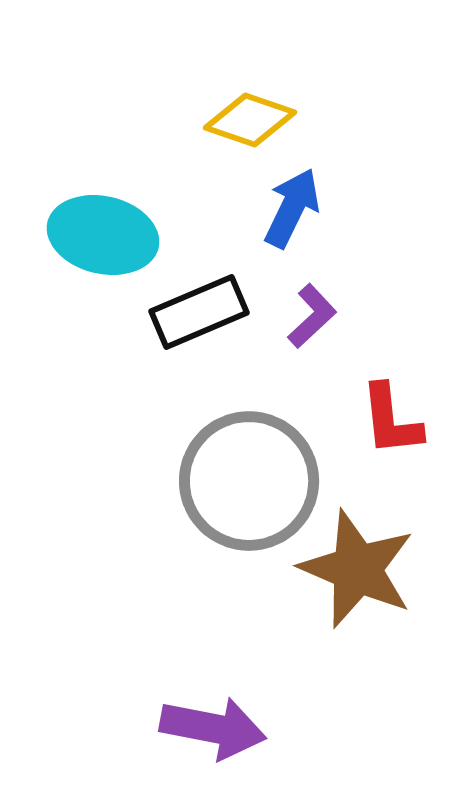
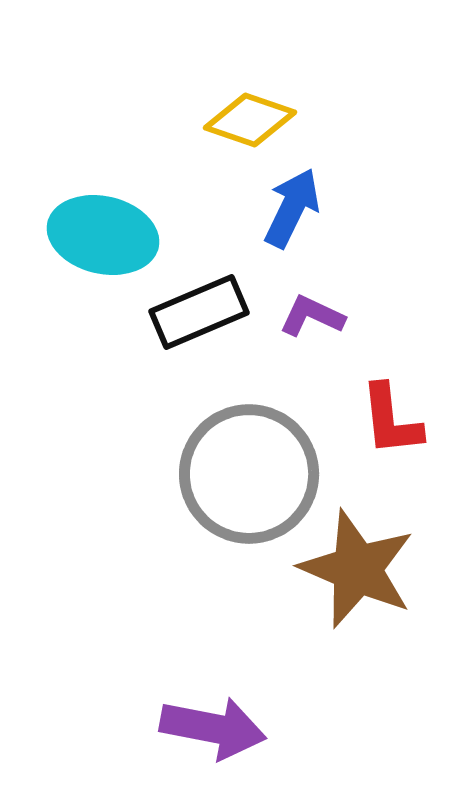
purple L-shape: rotated 112 degrees counterclockwise
gray circle: moved 7 px up
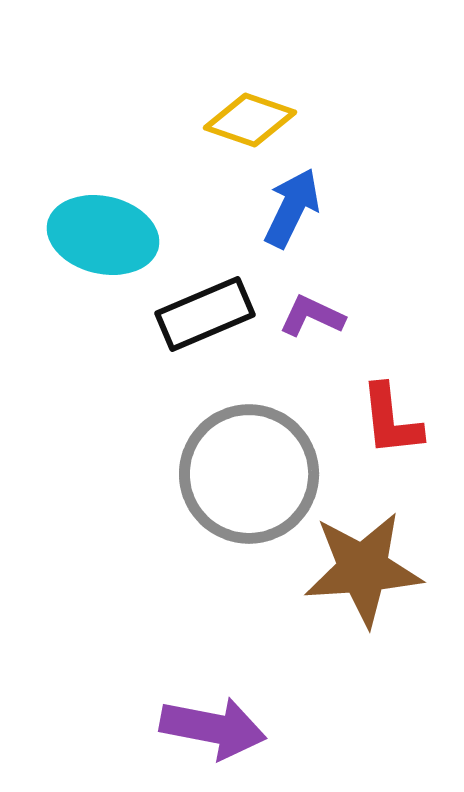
black rectangle: moved 6 px right, 2 px down
brown star: moved 6 px right; rotated 27 degrees counterclockwise
